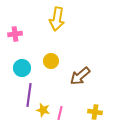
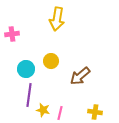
pink cross: moved 3 px left
cyan circle: moved 4 px right, 1 px down
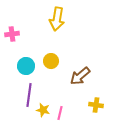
cyan circle: moved 3 px up
yellow cross: moved 1 px right, 7 px up
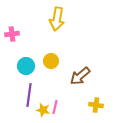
pink line: moved 5 px left, 6 px up
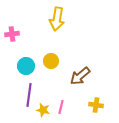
pink line: moved 6 px right
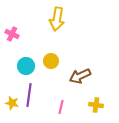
pink cross: rotated 32 degrees clockwise
brown arrow: rotated 15 degrees clockwise
yellow star: moved 31 px left, 7 px up
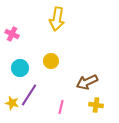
cyan circle: moved 6 px left, 2 px down
brown arrow: moved 7 px right, 6 px down
purple line: rotated 25 degrees clockwise
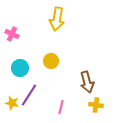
brown arrow: rotated 80 degrees counterclockwise
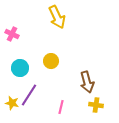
yellow arrow: moved 2 px up; rotated 35 degrees counterclockwise
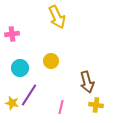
pink cross: rotated 32 degrees counterclockwise
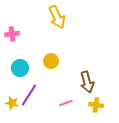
pink line: moved 5 px right, 4 px up; rotated 56 degrees clockwise
